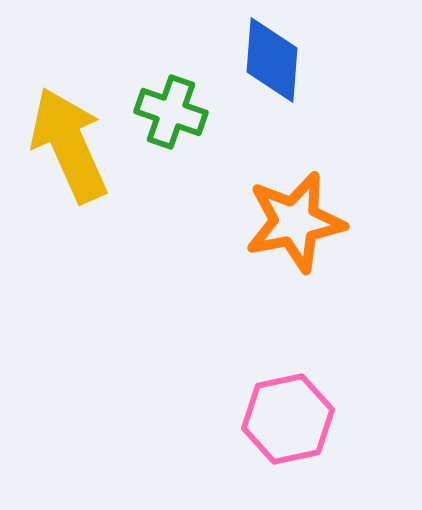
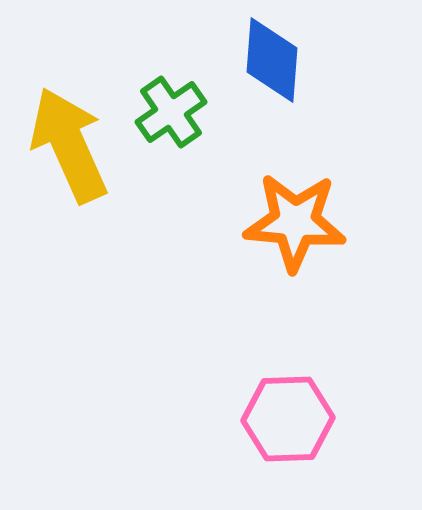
green cross: rotated 36 degrees clockwise
orange star: rotated 16 degrees clockwise
pink hexagon: rotated 10 degrees clockwise
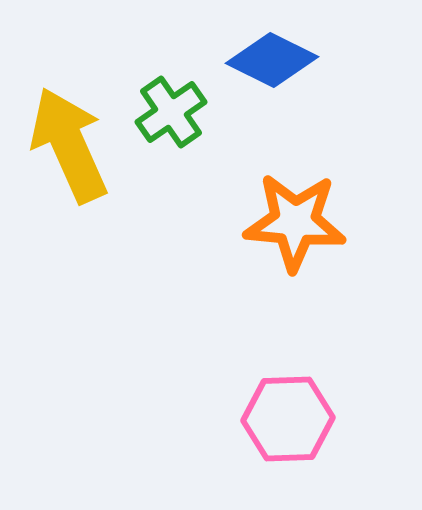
blue diamond: rotated 68 degrees counterclockwise
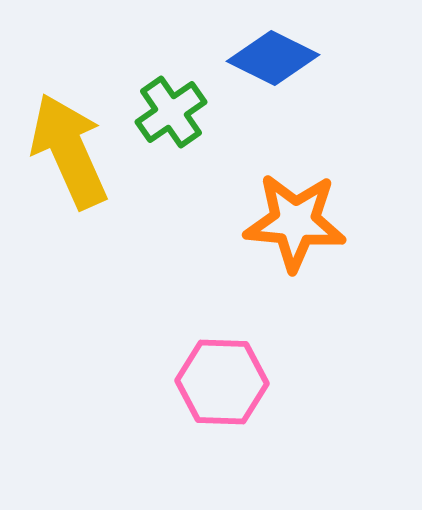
blue diamond: moved 1 px right, 2 px up
yellow arrow: moved 6 px down
pink hexagon: moved 66 px left, 37 px up; rotated 4 degrees clockwise
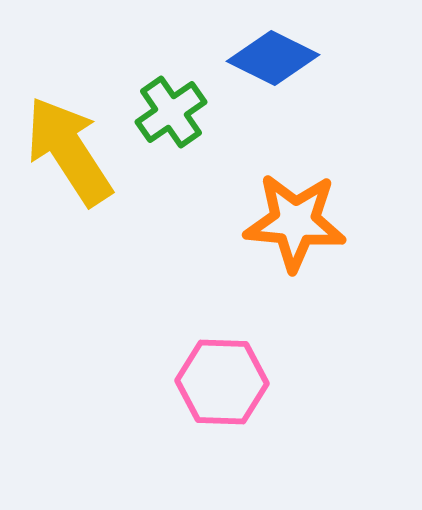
yellow arrow: rotated 9 degrees counterclockwise
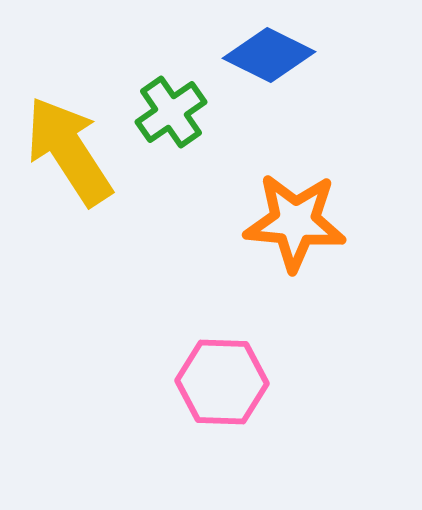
blue diamond: moved 4 px left, 3 px up
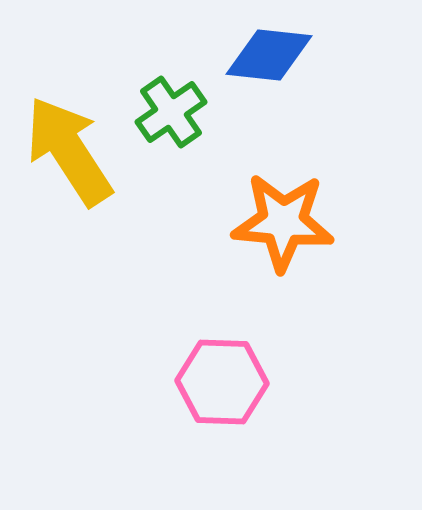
blue diamond: rotated 20 degrees counterclockwise
orange star: moved 12 px left
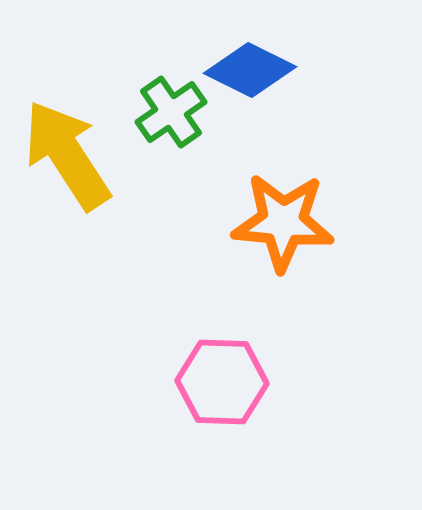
blue diamond: moved 19 px left, 15 px down; rotated 20 degrees clockwise
yellow arrow: moved 2 px left, 4 px down
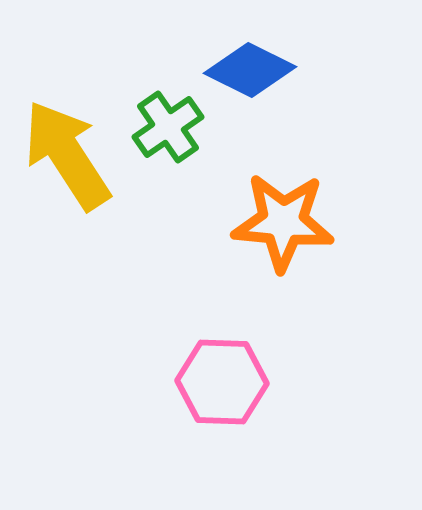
green cross: moved 3 px left, 15 px down
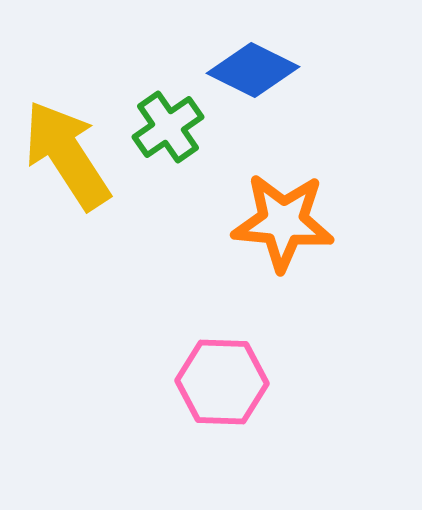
blue diamond: moved 3 px right
